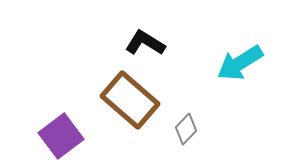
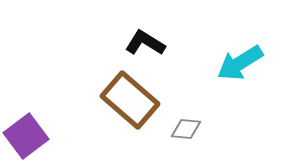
gray diamond: rotated 52 degrees clockwise
purple square: moved 35 px left
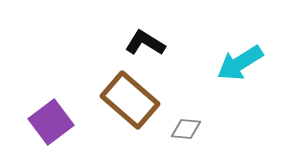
purple square: moved 25 px right, 14 px up
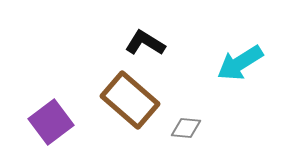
gray diamond: moved 1 px up
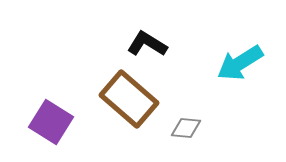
black L-shape: moved 2 px right, 1 px down
brown rectangle: moved 1 px left, 1 px up
purple square: rotated 21 degrees counterclockwise
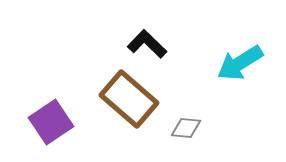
black L-shape: rotated 12 degrees clockwise
purple square: rotated 24 degrees clockwise
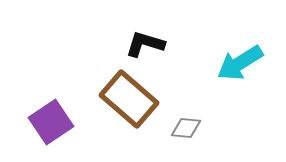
black L-shape: moved 2 px left; rotated 27 degrees counterclockwise
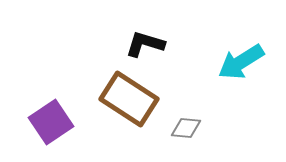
cyan arrow: moved 1 px right, 1 px up
brown rectangle: rotated 8 degrees counterclockwise
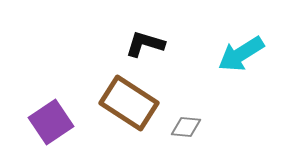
cyan arrow: moved 8 px up
brown rectangle: moved 4 px down
gray diamond: moved 1 px up
